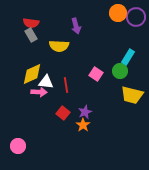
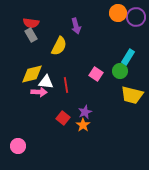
yellow semicircle: rotated 66 degrees counterclockwise
yellow diamond: rotated 10 degrees clockwise
red square: moved 5 px down
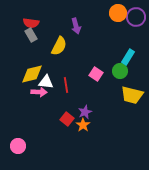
red square: moved 4 px right, 1 px down
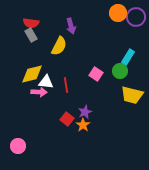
purple arrow: moved 5 px left
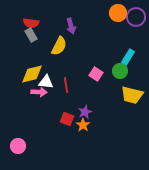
red square: rotated 16 degrees counterclockwise
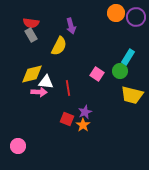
orange circle: moved 2 px left
pink square: moved 1 px right
red line: moved 2 px right, 3 px down
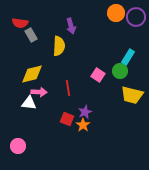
red semicircle: moved 11 px left
yellow semicircle: rotated 24 degrees counterclockwise
pink square: moved 1 px right, 1 px down
white triangle: moved 17 px left, 21 px down
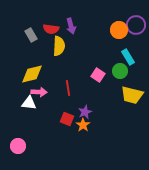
orange circle: moved 3 px right, 17 px down
purple circle: moved 8 px down
red semicircle: moved 31 px right, 6 px down
cyan rectangle: rotated 63 degrees counterclockwise
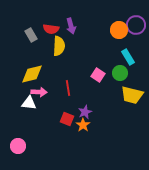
green circle: moved 2 px down
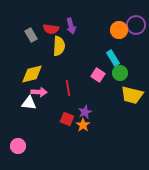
cyan rectangle: moved 15 px left, 1 px down
